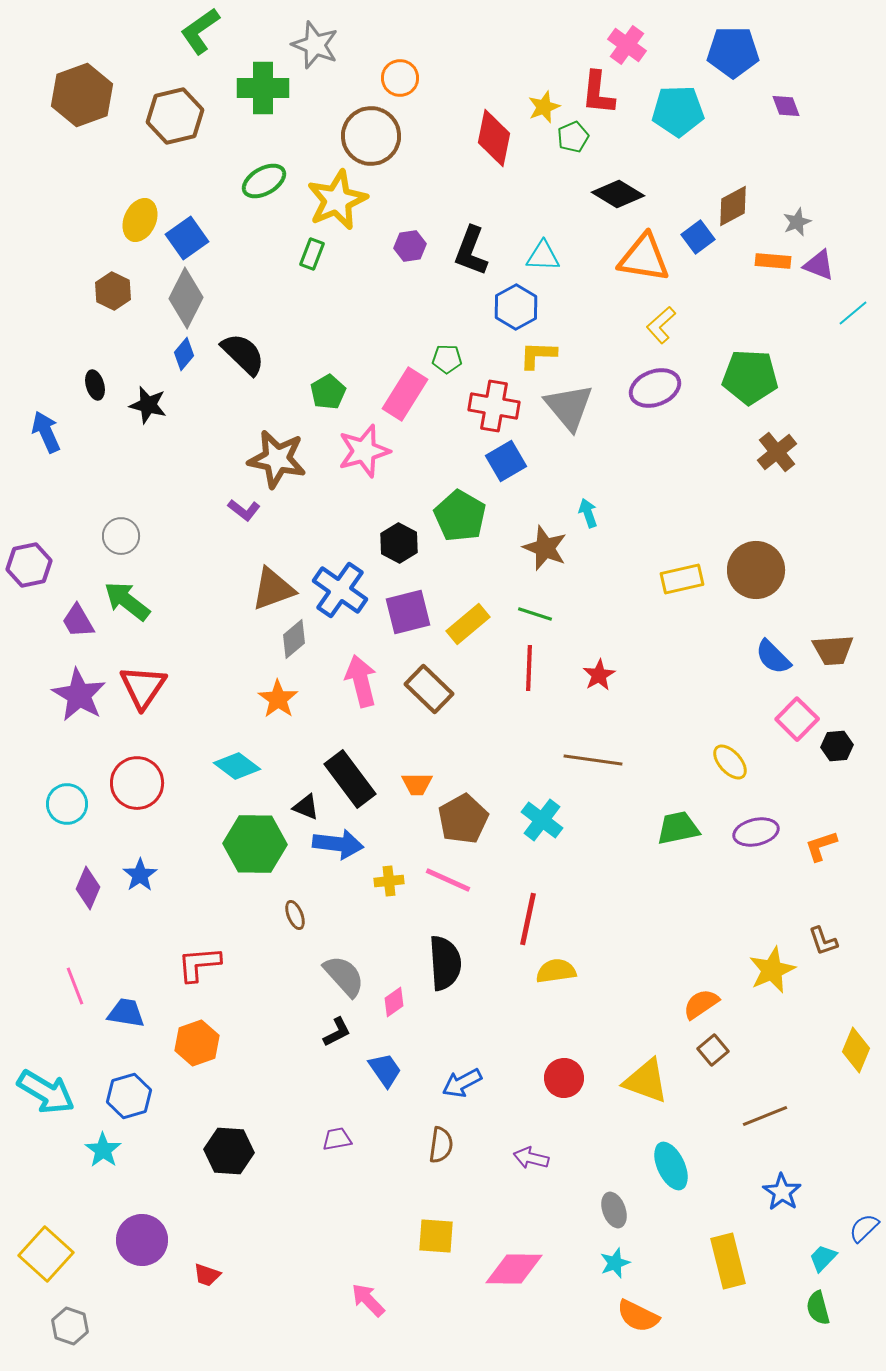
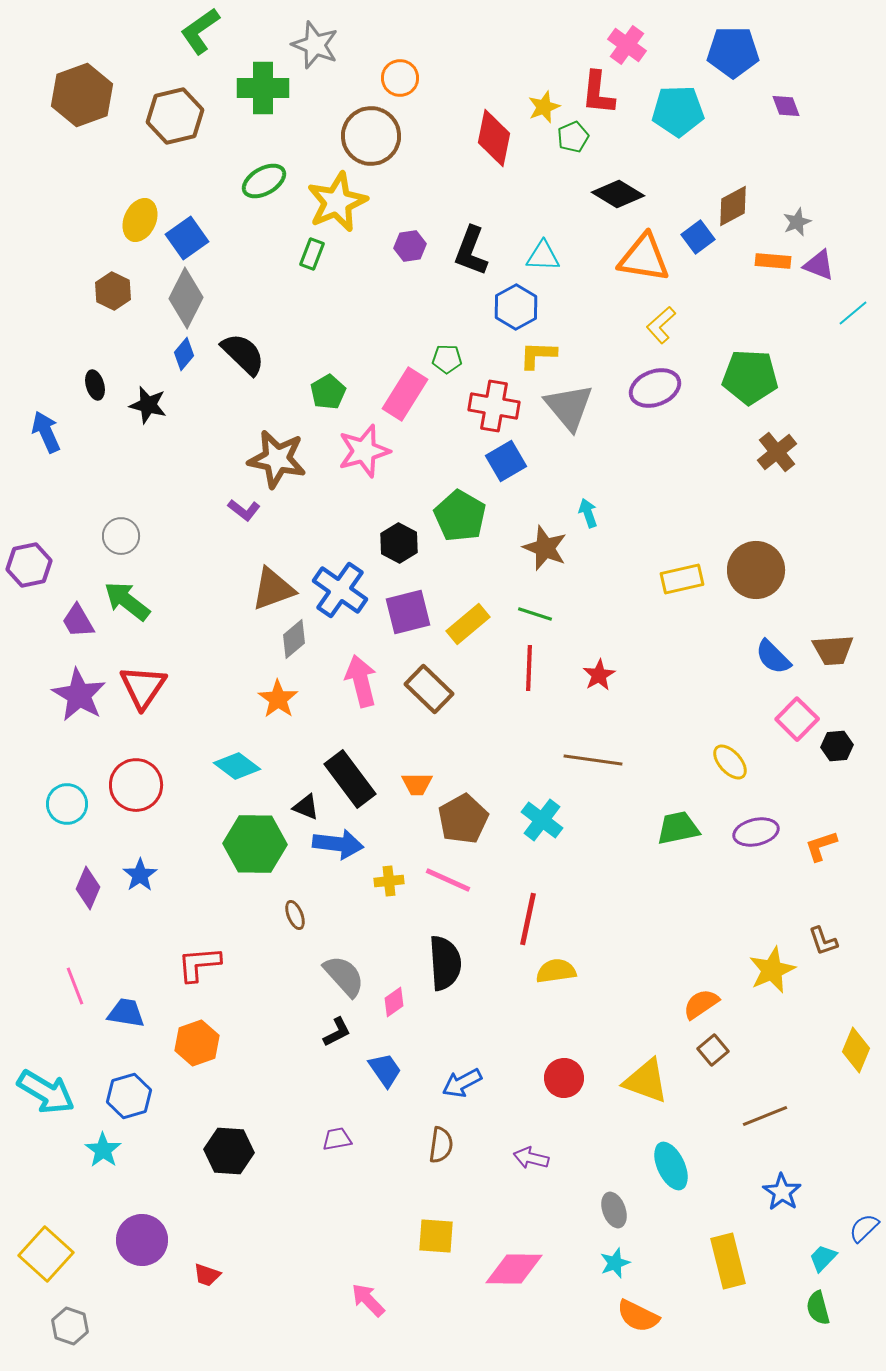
yellow star at (337, 200): moved 2 px down
red circle at (137, 783): moved 1 px left, 2 px down
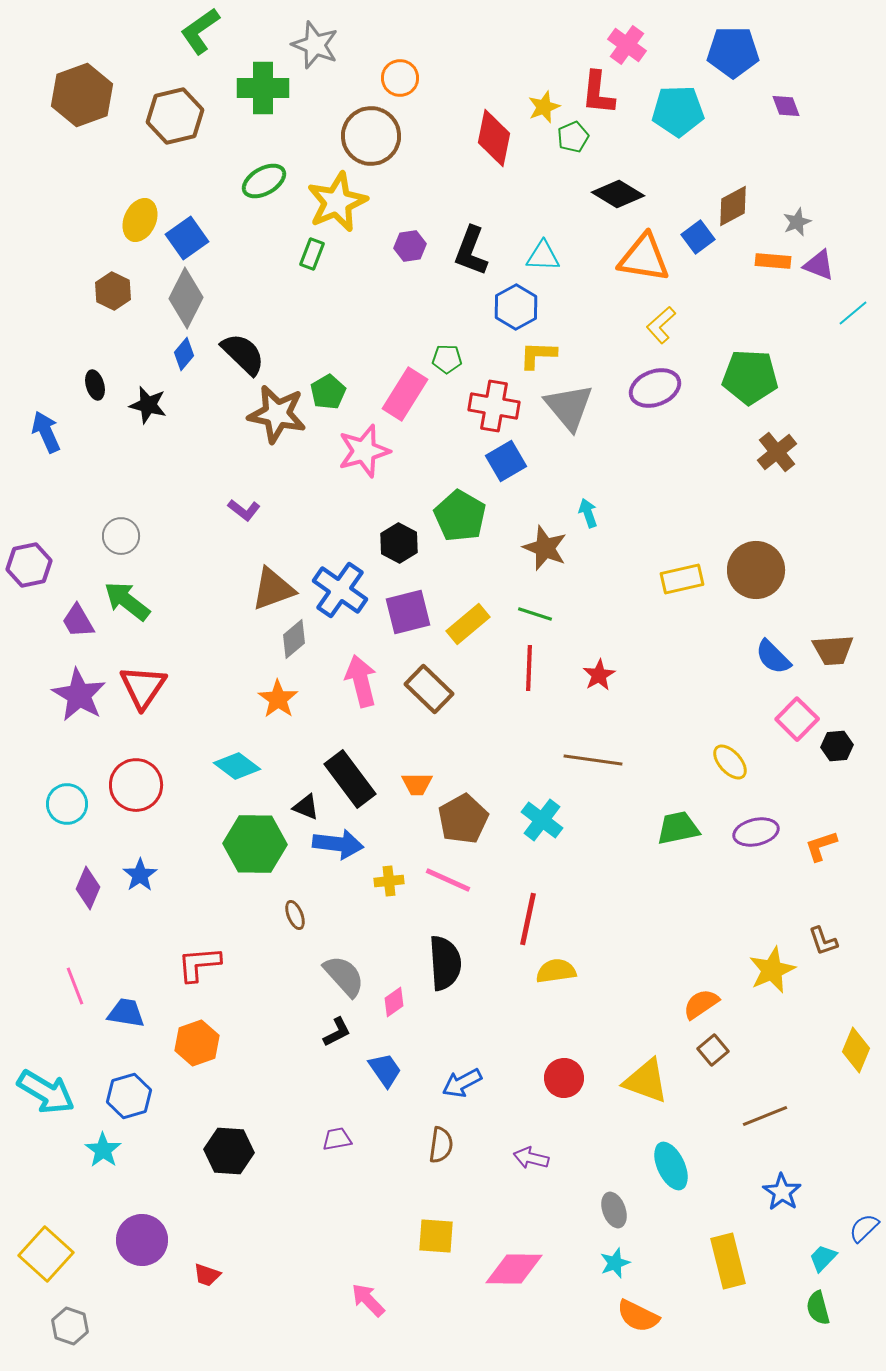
brown star at (277, 459): moved 45 px up
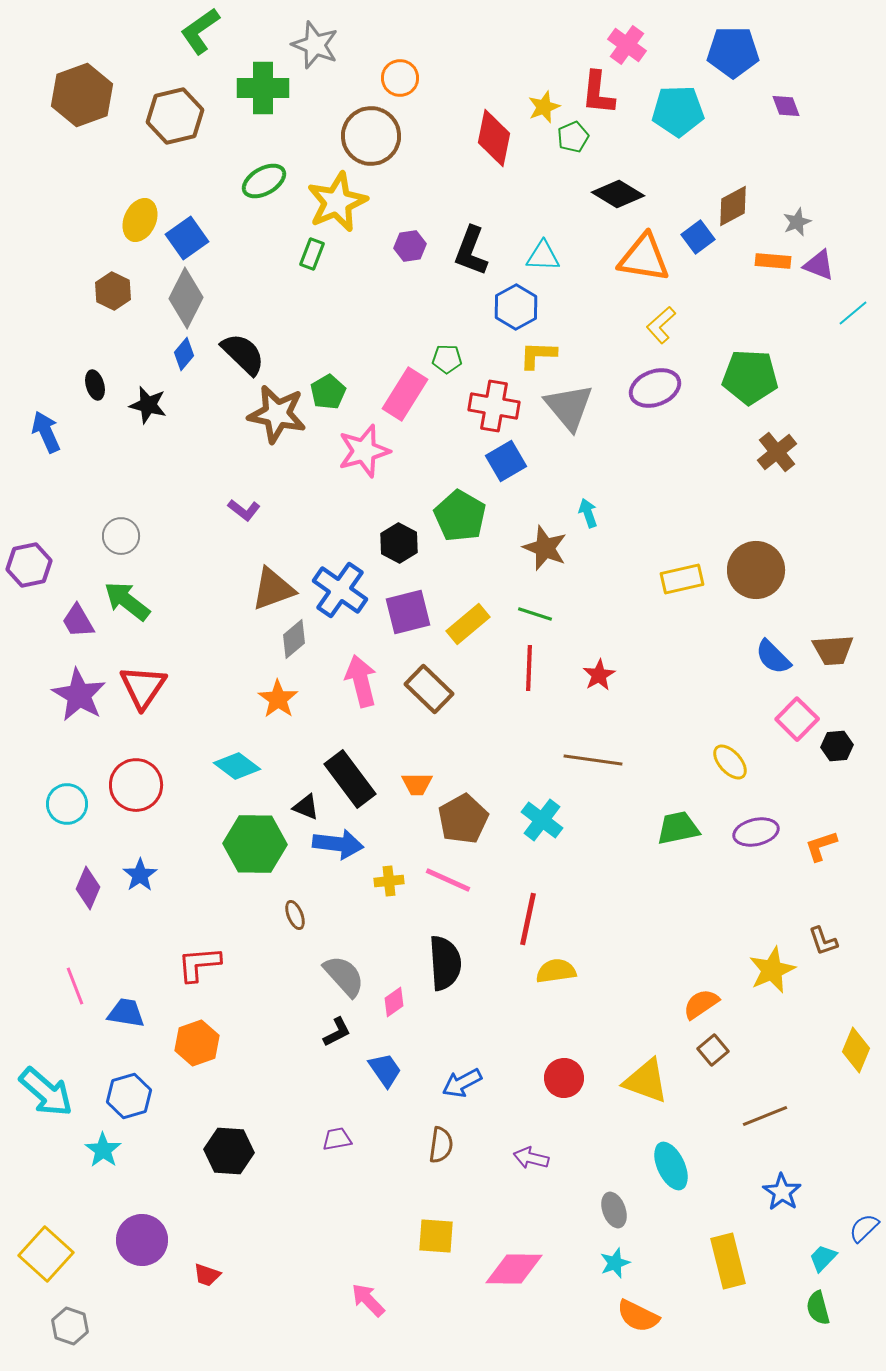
cyan arrow at (46, 1092): rotated 10 degrees clockwise
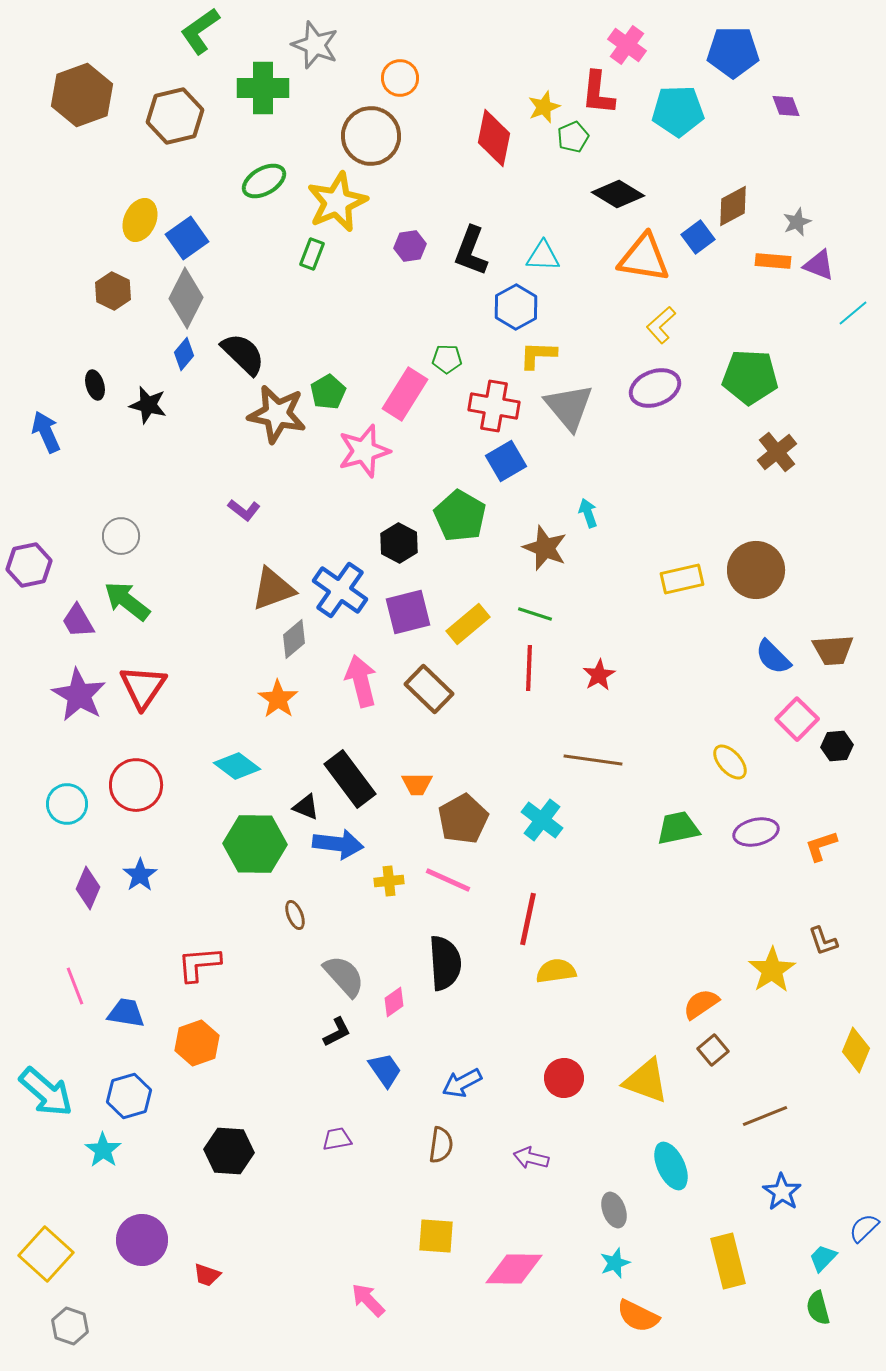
yellow star at (772, 970): rotated 9 degrees counterclockwise
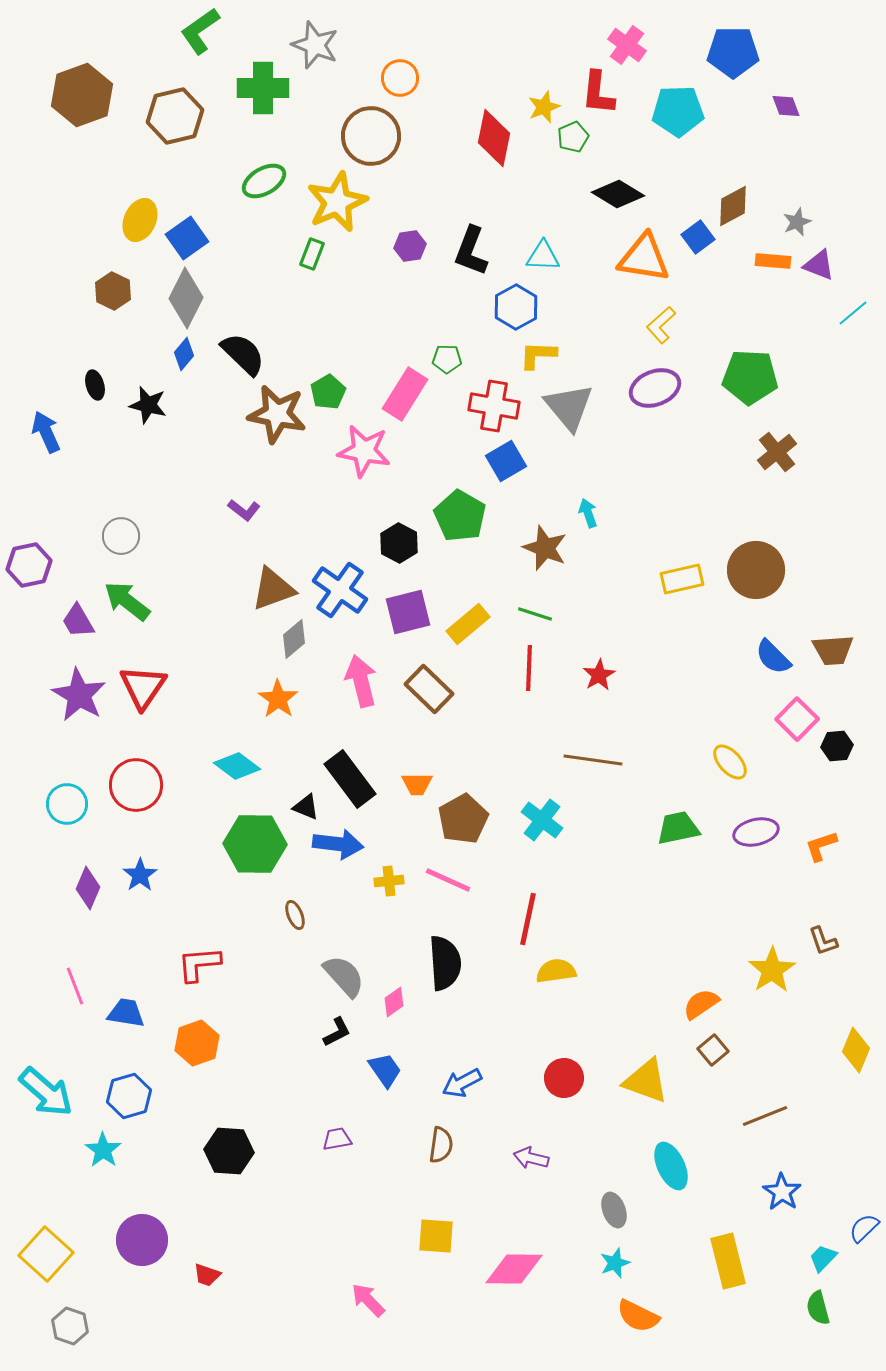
pink star at (364, 451): rotated 26 degrees clockwise
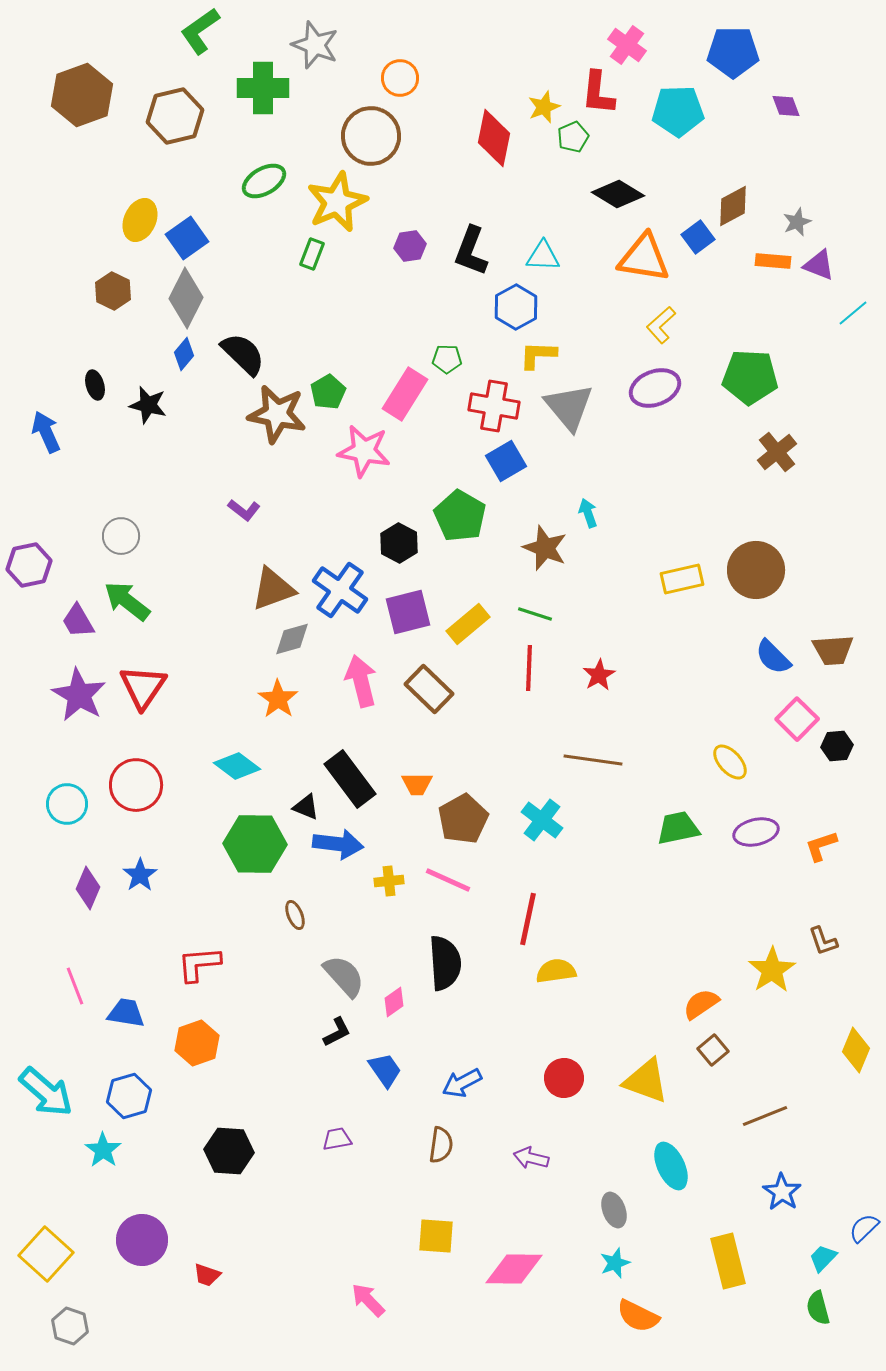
gray diamond at (294, 639): moved 2 px left; rotated 24 degrees clockwise
